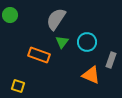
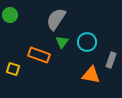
orange triangle: rotated 12 degrees counterclockwise
yellow square: moved 5 px left, 17 px up
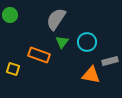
gray rectangle: moved 1 px left, 1 px down; rotated 56 degrees clockwise
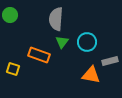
gray semicircle: rotated 30 degrees counterclockwise
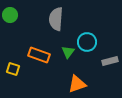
green triangle: moved 6 px right, 10 px down
orange triangle: moved 14 px left, 9 px down; rotated 30 degrees counterclockwise
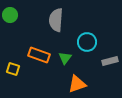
gray semicircle: moved 1 px down
green triangle: moved 3 px left, 6 px down
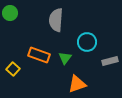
green circle: moved 2 px up
yellow square: rotated 24 degrees clockwise
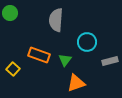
green triangle: moved 2 px down
orange triangle: moved 1 px left, 1 px up
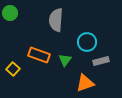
gray rectangle: moved 9 px left
orange triangle: moved 9 px right
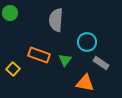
gray rectangle: moved 2 px down; rotated 49 degrees clockwise
orange triangle: rotated 30 degrees clockwise
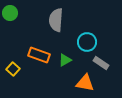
green triangle: rotated 24 degrees clockwise
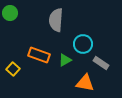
cyan circle: moved 4 px left, 2 px down
